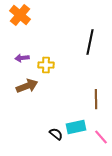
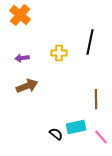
yellow cross: moved 13 px right, 12 px up
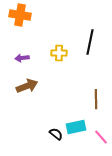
orange cross: rotated 30 degrees counterclockwise
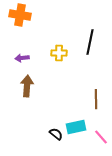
brown arrow: rotated 65 degrees counterclockwise
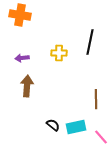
black semicircle: moved 3 px left, 9 px up
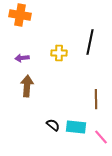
cyan rectangle: rotated 18 degrees clockwise
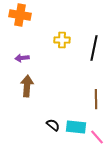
black line: moved 4 px right, 6 px down
yellow cross: moved 3 px right, 13 px up
pink line: moved 4 px left
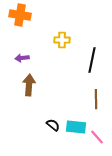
black line: moved 2 px left, 12 px down
brown arrow: moved 2 px right, 1 px up
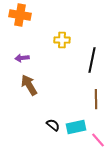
brown arrow: rotated 35 degrees counterclockwise
cyan rectangle: rotated 18 degrees counterclockwise
pink line: moved 1 px right, 3 px down
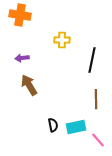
black semicircle: rotated 40 degrees clockwise
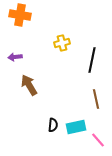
yellow cross: moved 3 px down; rotated 14 degrees counterclockwise
purple arrow: moved 7 px left, 1 px up
brown line: rotated 12 degrees counterclockwise
black semicircle: rotated 16 degrees clockwise
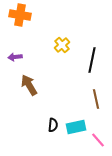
yellow cross: moved 2 px down; rotated 28 degrees counterclockwise
